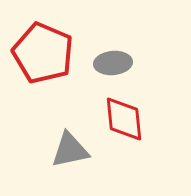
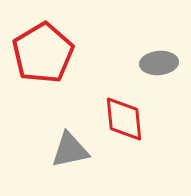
red pentagon: rotated 18 degrees clockwise
gray ellipse: moved 46 px right
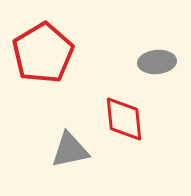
gray ellipse: moved 2 px left, 1 px up
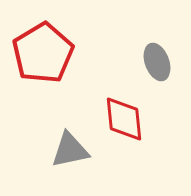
gray ellipse: rotated 75 degrees clockwise
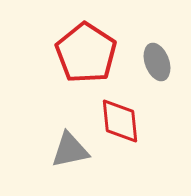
red pentagon: moved 43 px right; rotated 8 degrees counterclockwise
red diamond: moved 4 px left, 2 px down
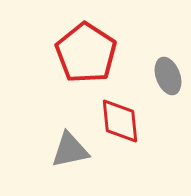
gray ellipse: moved 11 px right, 14 px down
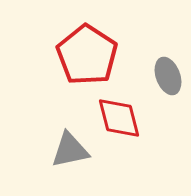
red pentagon: moved 1 px right, 2 px down
red diamond: moved 1 px left, 3 px up; rotated 9 degrees counterclockwise
